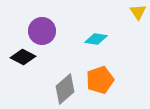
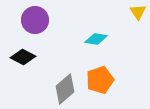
purple circle: moved 7 px left, 11 px up
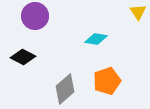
purple circle: moved 4 px up
orange pentagon: moved 7 px right, 1 px down
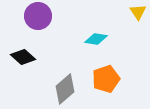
purple circle: moved 3 px right
black diamond: rotated 15 degrees clockwise
orange pentagon: moved 1 px left, 2 px up
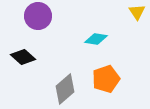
yellow triangle: moved 1 px left
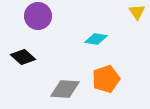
gray diamond: rotated 44 degrees clockwise
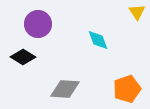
purple circle: moved 8 px down
cyan diamond: moved 2 px right, 1 px down; rotated 60 degrees clockwise
black diamond: rotated 10 degrees counterclockwise
orange pentagon: moved 21 px right, 10 px down
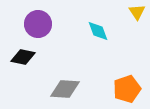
cyan diamond: moved 9 px up
black diamond: rotated 20 degrees counterclockwise
